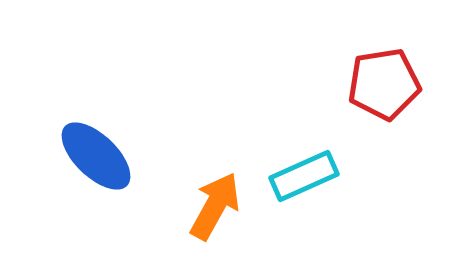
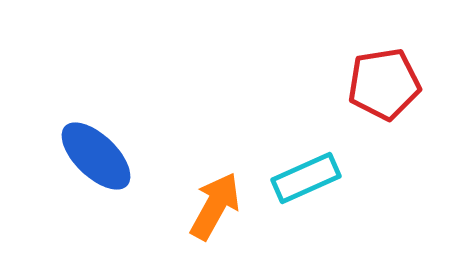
cyan rectangle: moved 2 px right, 2 px down
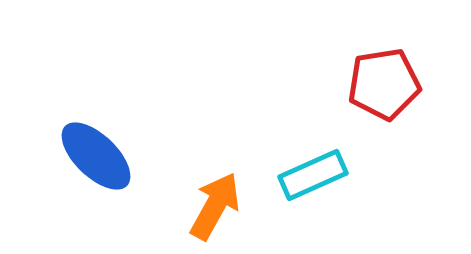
cyan rectangle: moved 7 px right, 3 px up
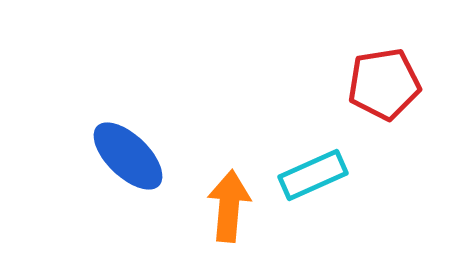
blue ellipse: moved 32 px right
orange arrow: moved 14 px right; rotated 24 degrees counterclockwise
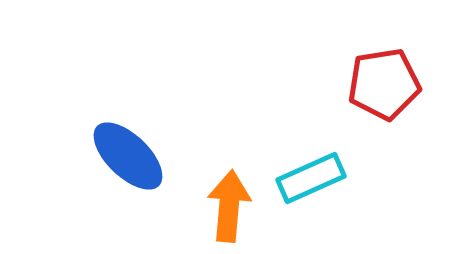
cyan rectangle: moved 2 px left, 3 px down
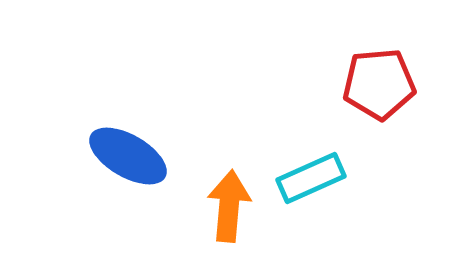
red pentagon: moved 5 px left; rotated 4 degrees clockwise
blue ellipse: rotated 14 degrees counterclockwise
